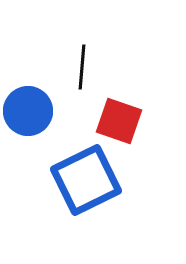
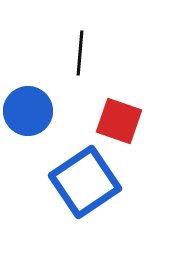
black line: moved 2 px left, 14 px up
blue square: moved 1 px left, 2 px down; rotated 8 degrees counterclockwise
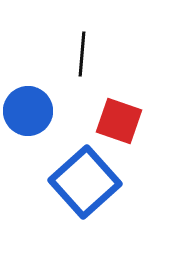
black line: moved 2 px right, 1 px down
blue square: rotated 8 degrees counterclockwise
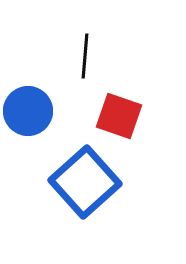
black line: moved 3 px right, 2 px down
red square: moved 5 px up
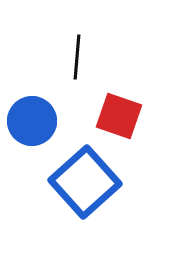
black line: moved 8 px left, 1 px down
blue circle: moved 4 px right, 10 px down
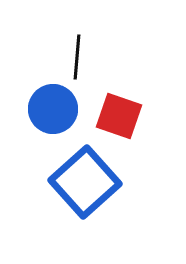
blue circle: moved 21 px right, 12 px up
